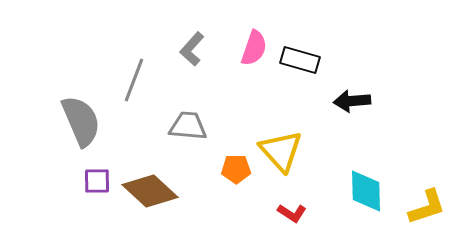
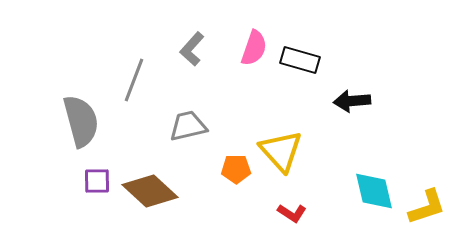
gray semicircle: rotated 8 degrees clockwise
gray trapezoid: rotated 18 degrees counterclockwise
cyan diamond: moved 8 px right; rotated 12 degrees counterclockwise
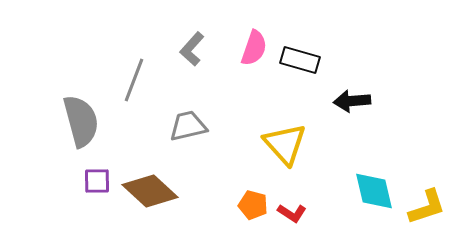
yellow triangle: moved 4 px right, 7 px up
orange pentagon: moved 17 px right, 36 px down; rotated 16 degrees clockwise
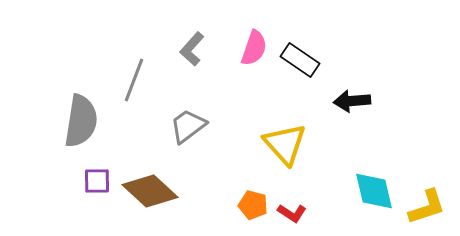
black rectangle: rotated 18 degrees clockwise
gray semicircle: rotated 24 degrees clockwise
gray trapezoid: rotated 24 degrees counterclockwise
